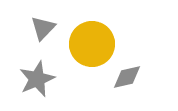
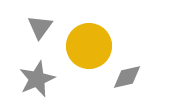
gray triangle: moved 3 px left, 1 px up; rotated 8 degrees counterclockwise
yellow circle: moved 3 px left, 2 px down
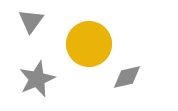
gray triangle: moved 9 px left, 6 px up
yellow circle: moved 2 px up
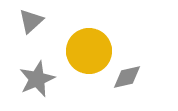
gray triangle: rotated 12 degrees clockwise
yellow circle: moved 7 px down
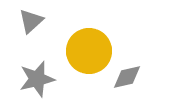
gray star: rotated 9 degrees clockwise
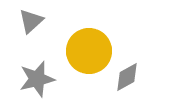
gray diamond: rotated 16 degrees counterclockwise
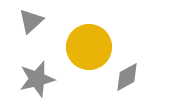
yellow circle: moved 4 px up
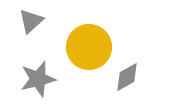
gray star: moved 1 px right
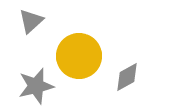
yellow circle: moved 10 px left, 9 px down
gray star: moved 2 px left, 7 px down
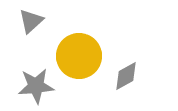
gray diamond: moved 1 px left, 1 px up
gray star: rotated 9 degrees clockwise
